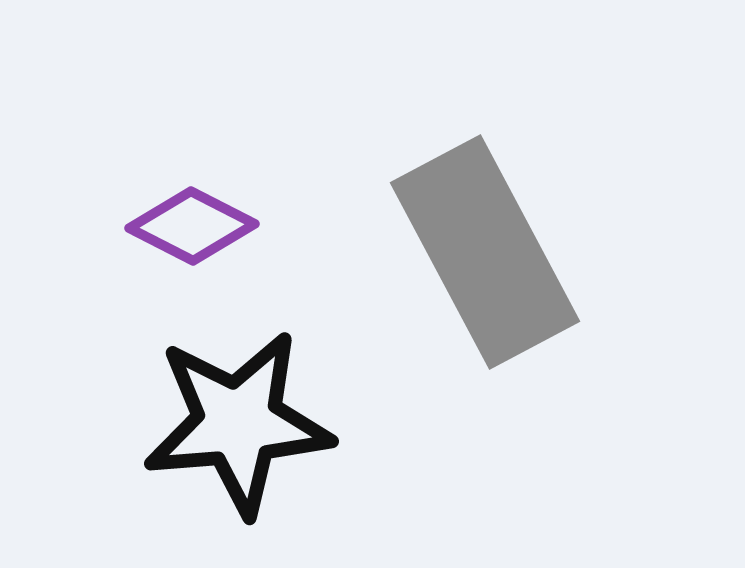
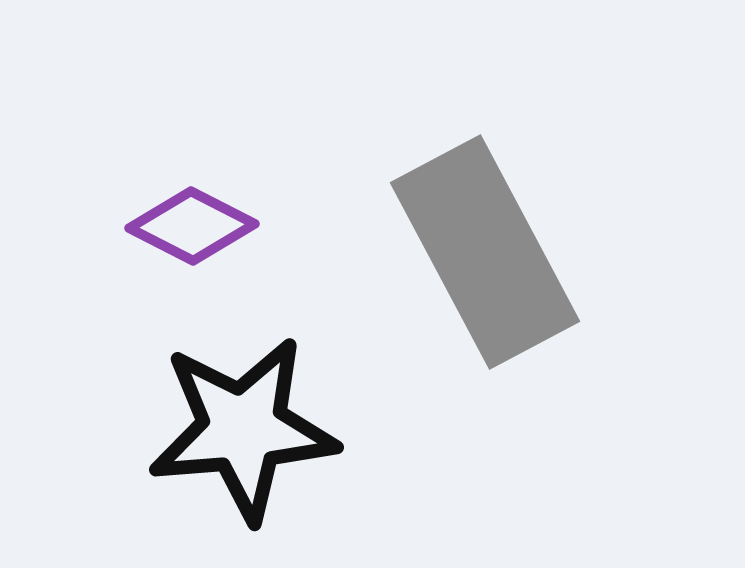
black star: moved 5 px right, 6 px down
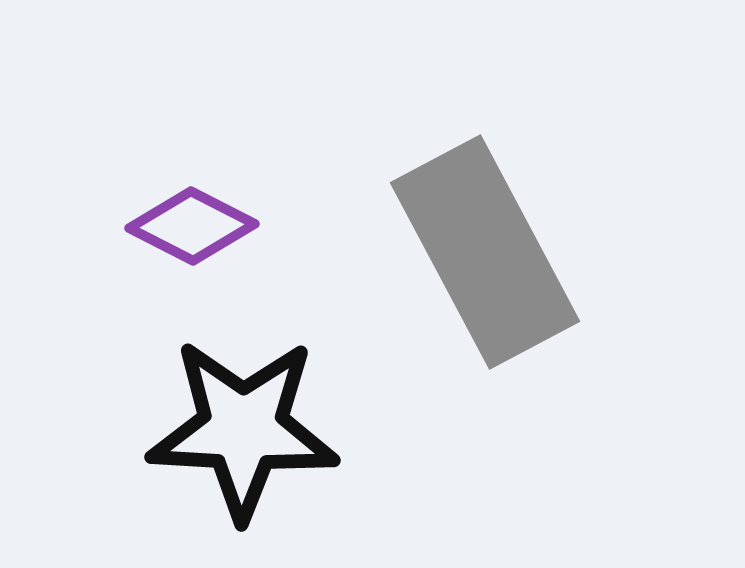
black star: rotated 8 degrees clockwise
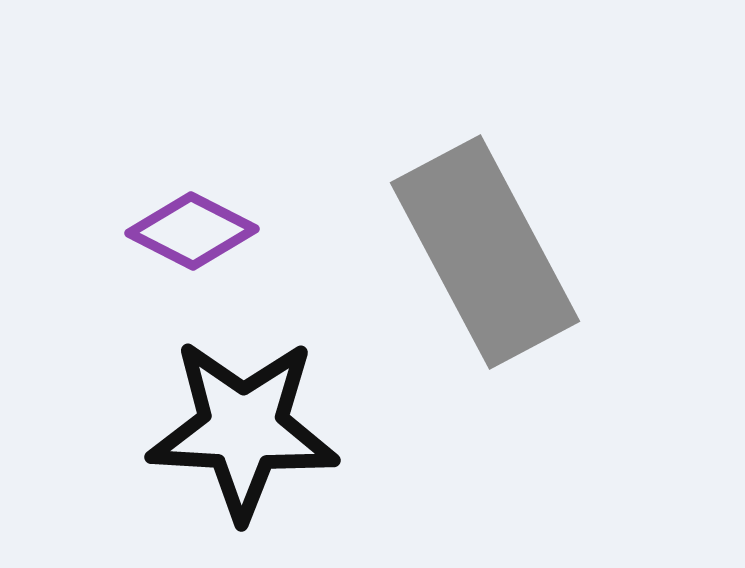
purple diamond: moved 5 px down
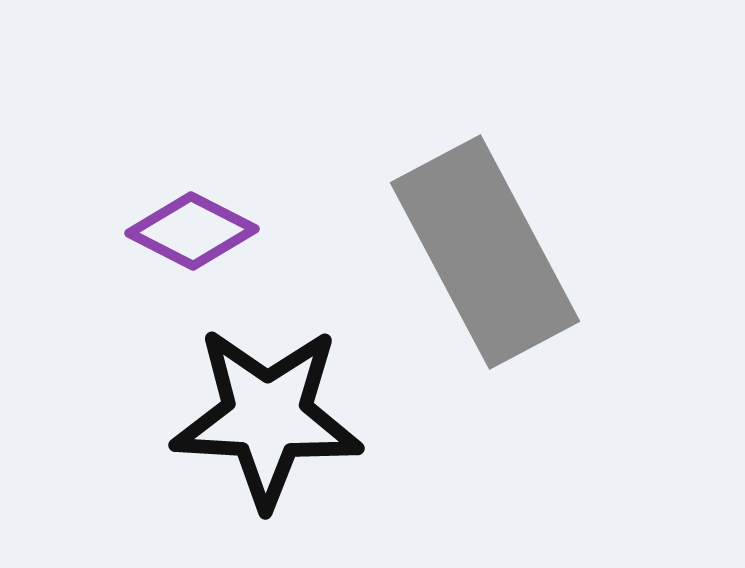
black star: moved 24 px right, 12 px up
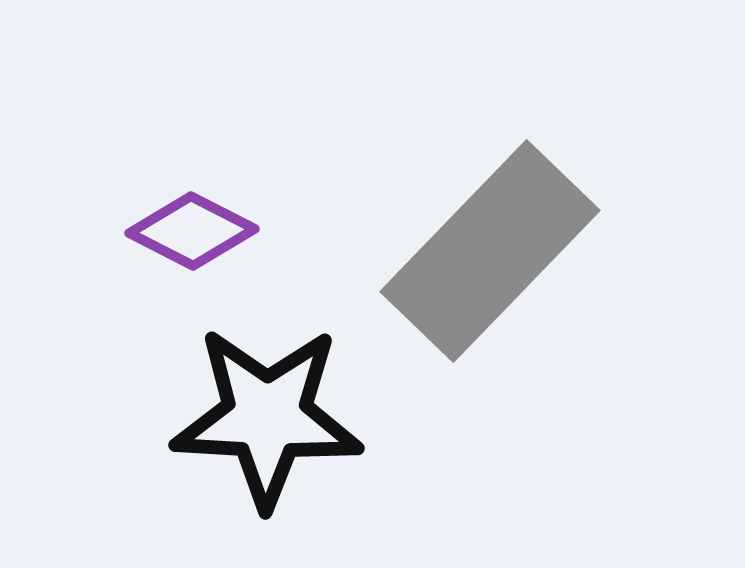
gray rectangle: moved 5 px right, 1 px up; rotated 72 degrees clockwise
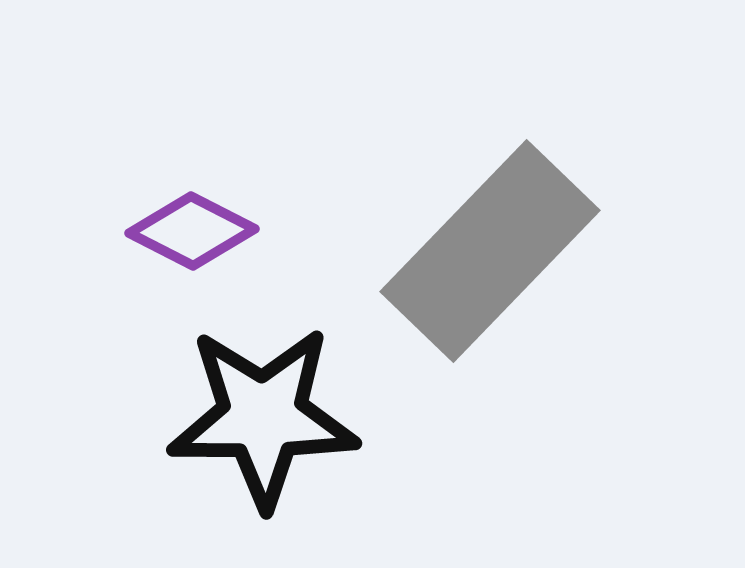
black star: moved 4 px left; rotated 3 degrees counterclockwise
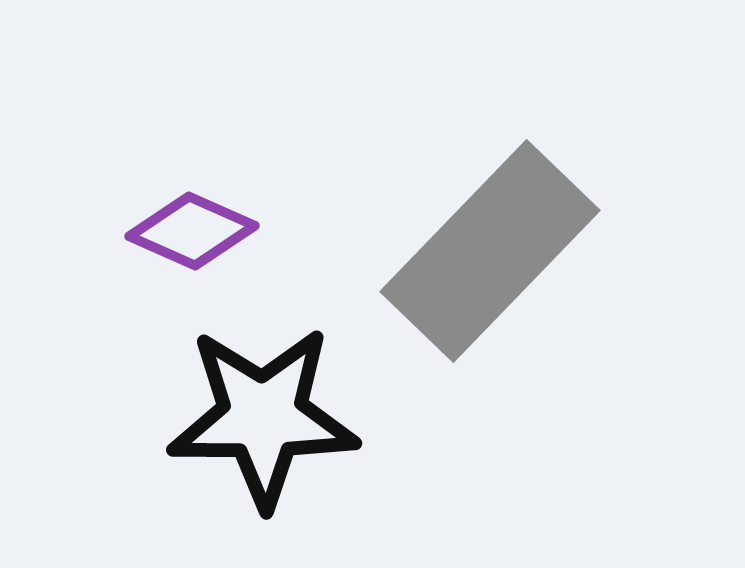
purple diamond: rotated 3 degrees counterclockwise
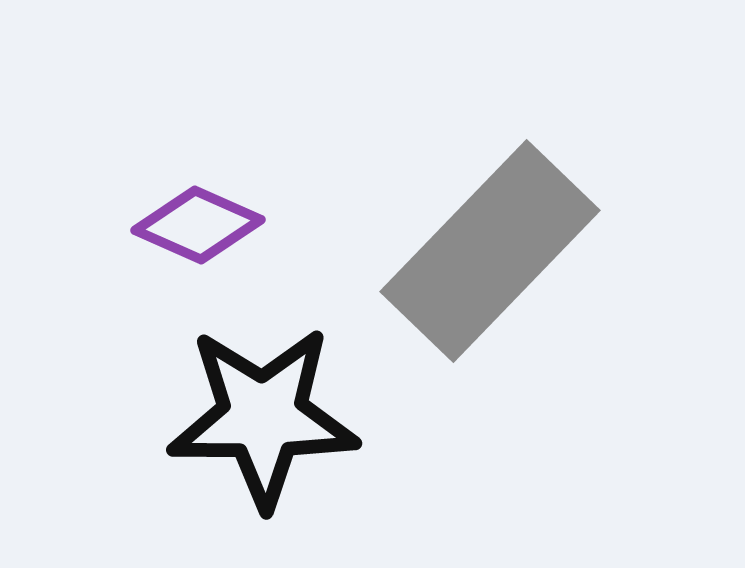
purple diamond: moved 6 px right, 6 px up
